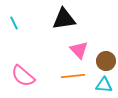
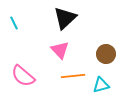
black triangle: moved 1 px right, 1 px up; rotated 35 degrees counterclockwise
pink triangle: moved 19 px left
brown circle: moved 7 px up
cyan triangle: moved 3 px left; rotated 18 degrees counterclockwise
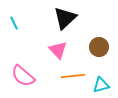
pink triangle: moved 2 px left
brown circle: moved 7 px left, 7 px up
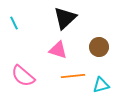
pink triangle: rotated 30 degrees counterclockwise
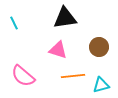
black triangle: rotated 35 degrees clockwise
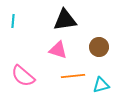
black triangle: moved 2 px down
cyan line: moved 1 px left, 2 px up; rotated 32 degrees clockwise
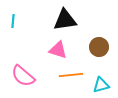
orange line: moved 2 px left, 1 px up
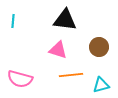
black triangle: rotated 15 degrees clockwise
pink semicircle: moved 3 px left, 3 px down; rotated 25 degrees counterclockwise
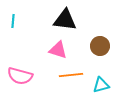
brown circle: moved 1 px right, 1 px up
pink semicircle: moved 3 px up
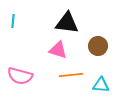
black triangle: moved 2 px right, 3 px down
brown circle: moved 2 px left
cyan triangle: rotated 18 degrees clockwise
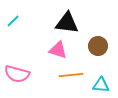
cyan line: rotated 40 degrees clockwise
pink semicircle: moved 3 px left, 2 px up
